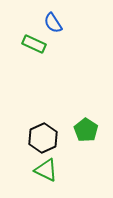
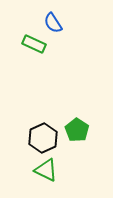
green pentagon: moved 9 px left
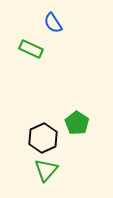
green rectangle: moved 3 px left, 5 px down
green pentagon: moved 7 px up
green triangle: rotated 45 degrees clockwise
